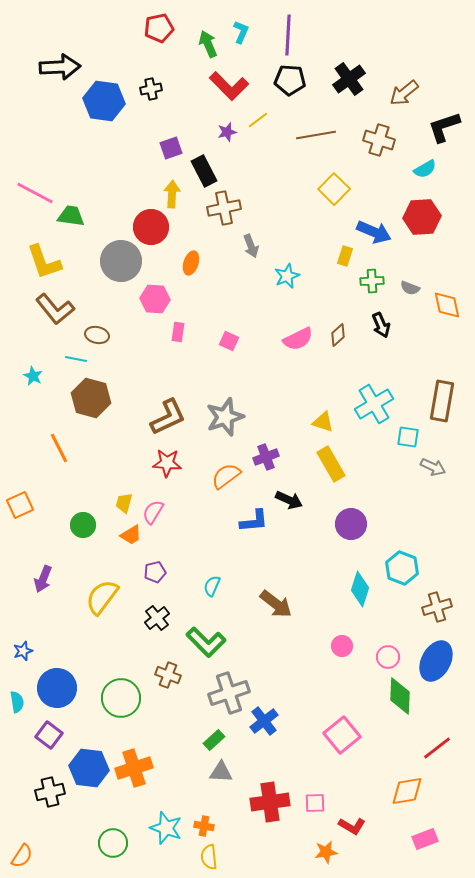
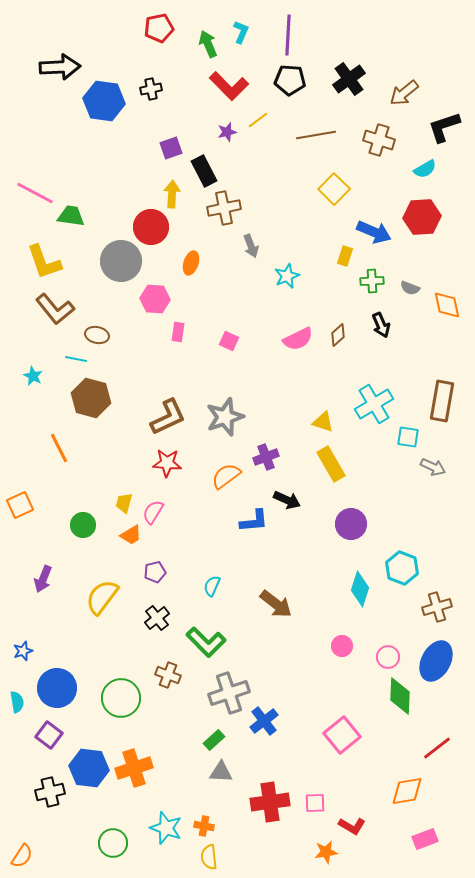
black arrow at (289, 500): moved 2 px left
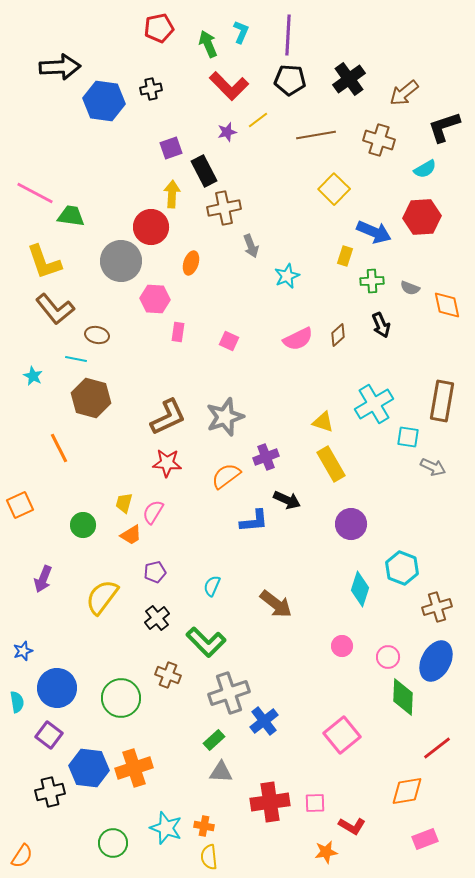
green diamond at (400, 696): moved 3 px right, 1 px down
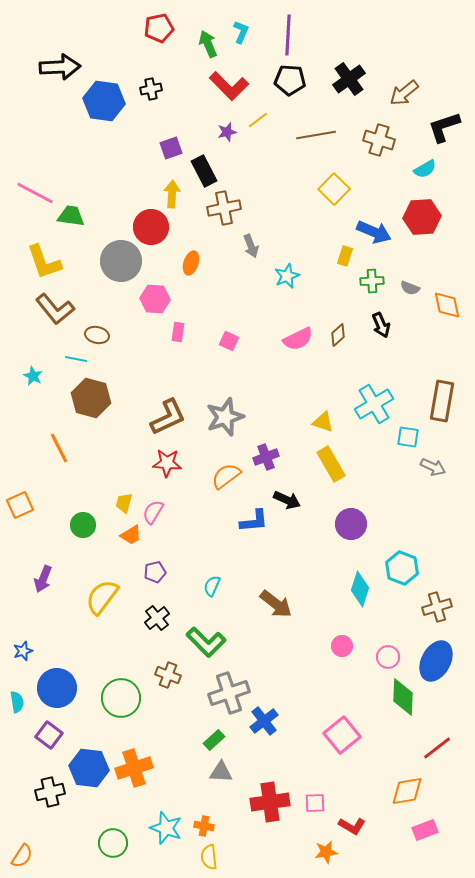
pink rectangle at (425, 839): moved 9 px up
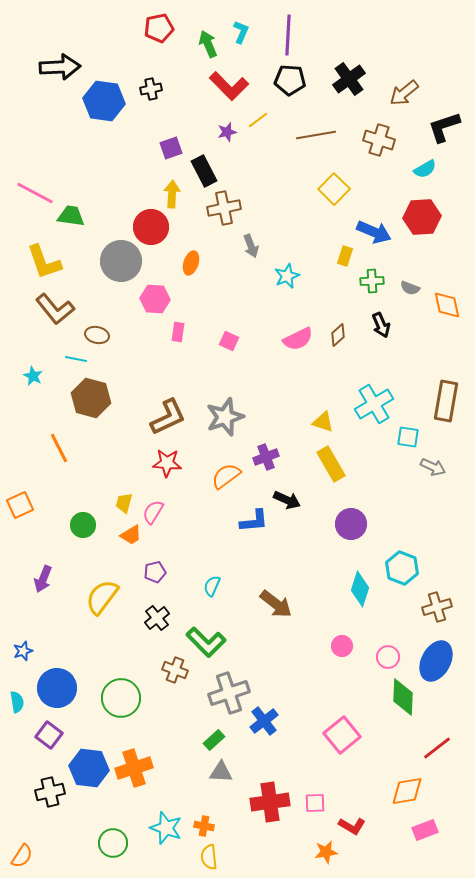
brown rectangle at (442, 401): moved 4 px right
brown cross at (168, 675): moved 7 px right, 5 px up
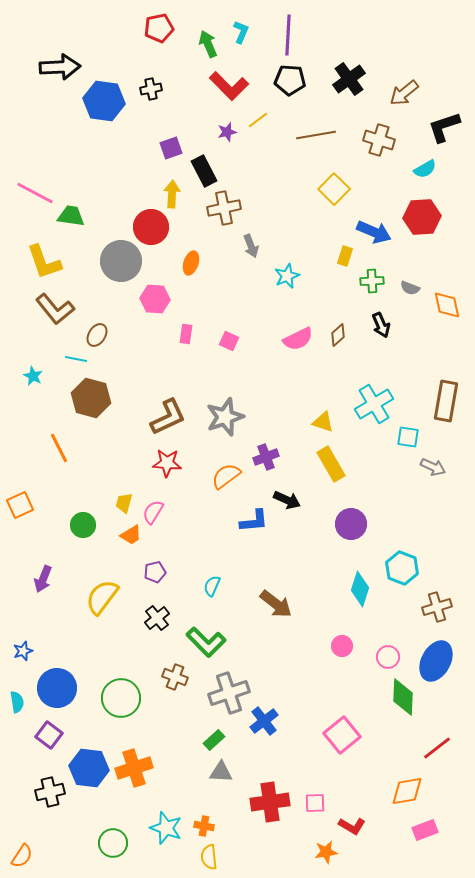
pink rectangle at (178, 332): moved 8 px right, 2 px down
brown ellipse at (97, 335): rotated 70 degrees counterclockwise
brown cross at (175, 670): moved 7 px down
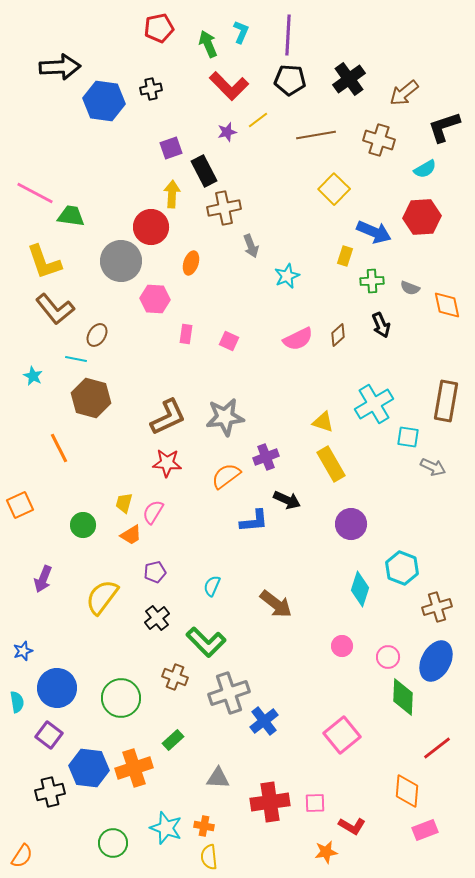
gray star at (225, 417): rotated 12 degrees clockwise
green rectangle at (214, 740): moved 41 px left
gray triangle at (221, 772): moved 3 px left, 6 px down
orange diamond at (407, 791): rotated 76 degrees counterclockwise
